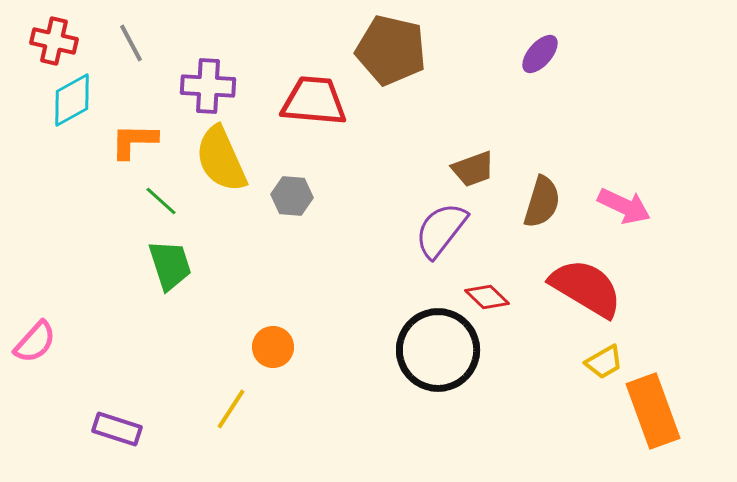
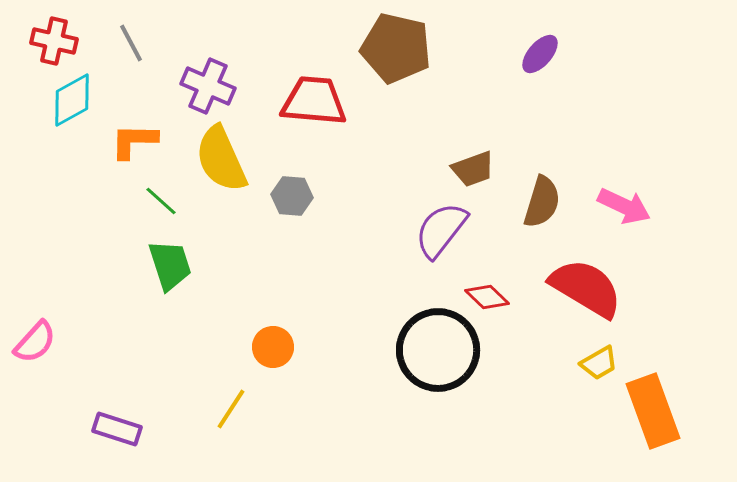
brown pentagon: moved 5 px right, 2 px up
purple cross: rotated 20 degrees clockwise
yellow trapezoid: moved 5 px left, 1 px down
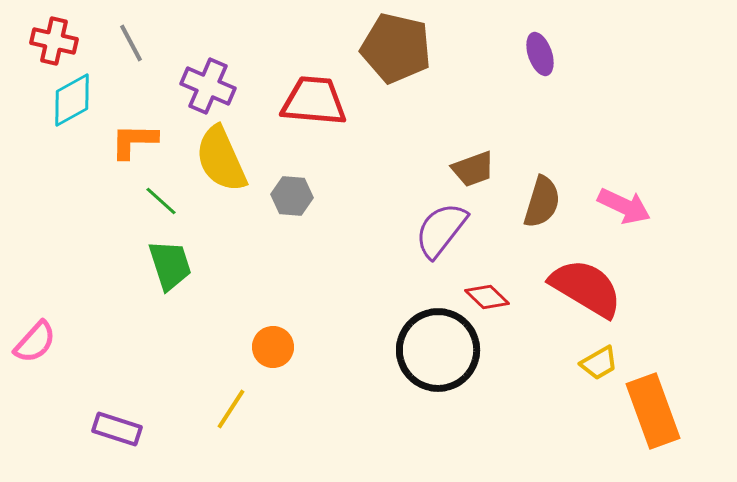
purple ellipse: rotated 60 degrees counterclockwise
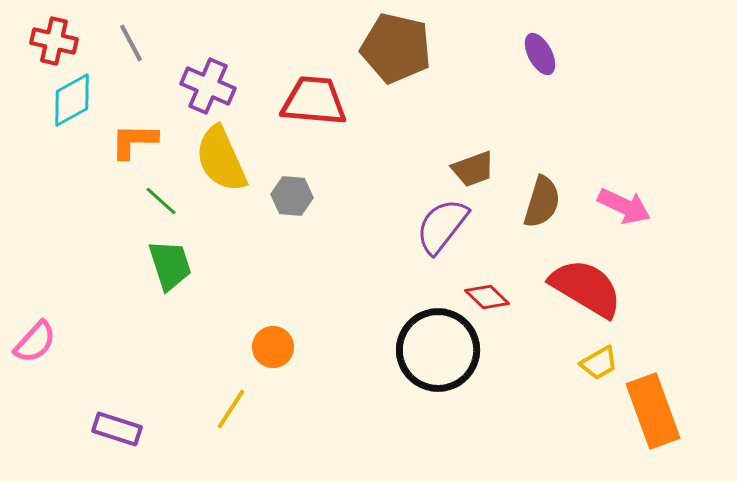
purple ellipse: rotated 9 degrees counterclockwise
purple semicircle: moved 1 px right, 4 px up
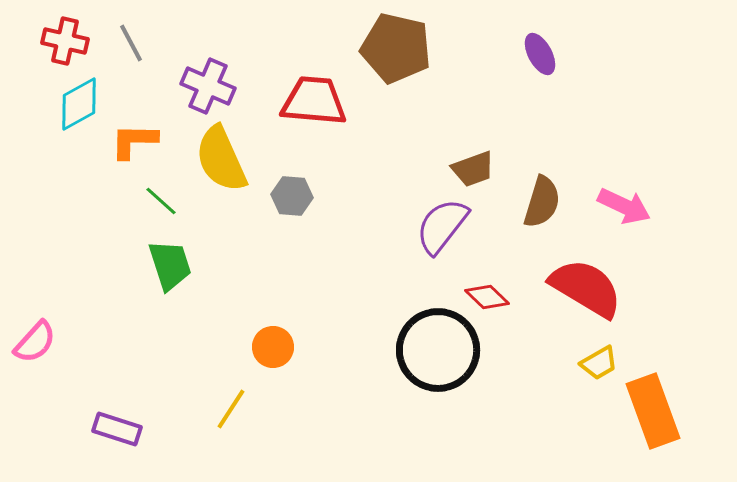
red cross: moved 11 px right
cyan diamond: moved 7 px right, 4 px down
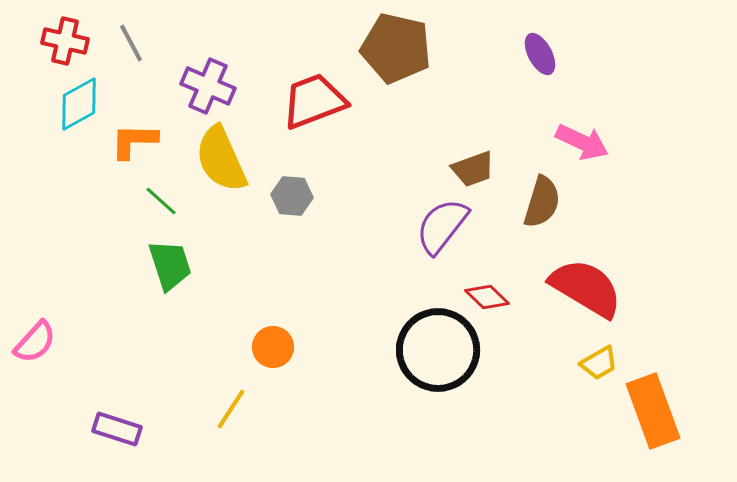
red trapezoid: rotated 26 degrees counterclockwise
pink arrow: moved 42 px left, 64 px up
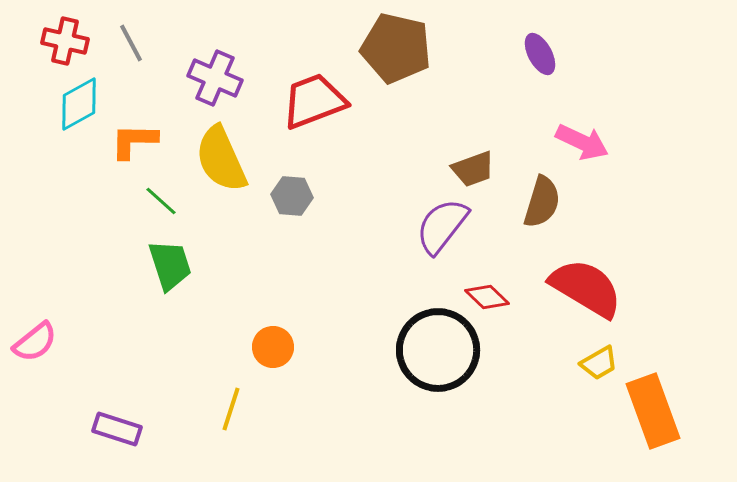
purple cross: moved 7 px right, 8 px up
pink semicircle: rotated 9 degrees clockwise
yellow line: rotated 15 degrees counterclockwise
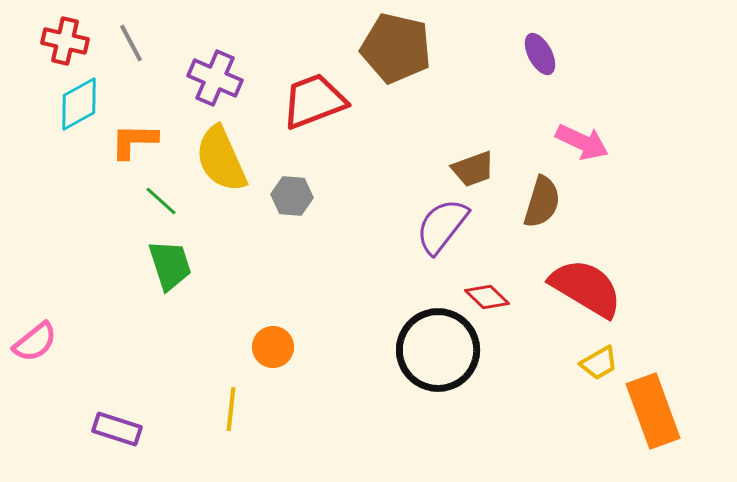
yellow line: rotated 12 degrees counterclockwise
